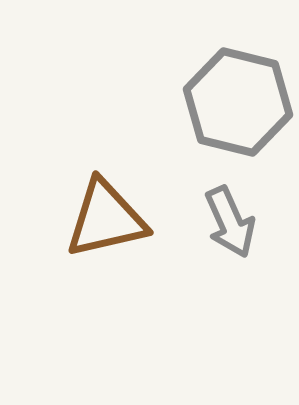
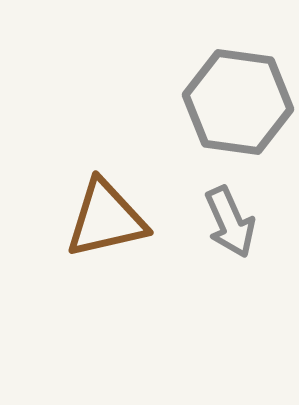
gray hexagon: rotated 6 degrees counterclockwise
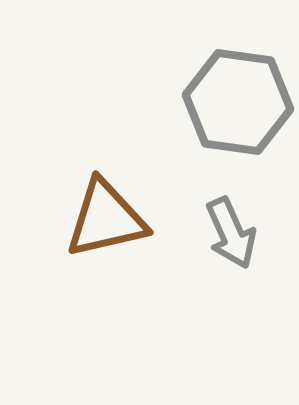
gray arrow: moved 1 px right, 11 px down
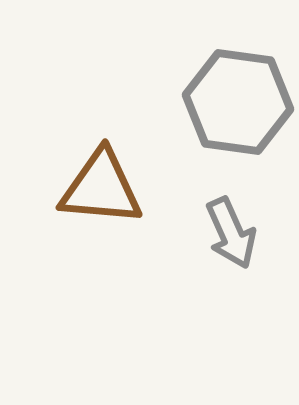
brown triangle: moved 5 px left, 31 px up; rotated 18 degrees clockwise
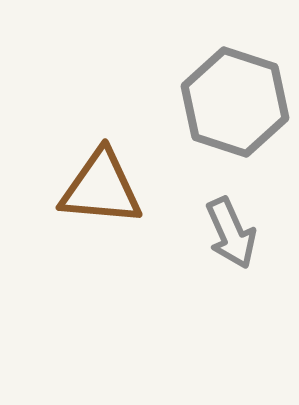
gray hexagon: moved 3 px left; rotated 10 degrees clockwise
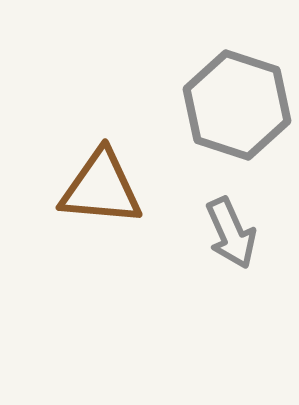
gray hexagon: moved 2 px right, 3 px down
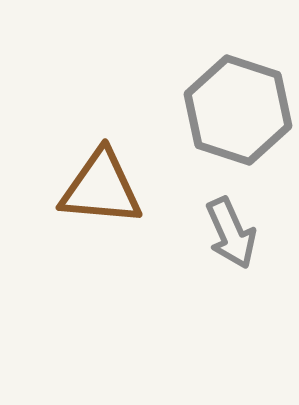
gray hexagon: moved 1 px right, 5 px down
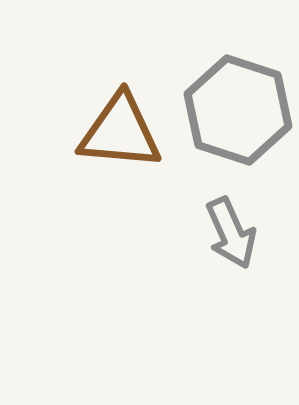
brown triangle: moved 19 px right, 56 px up
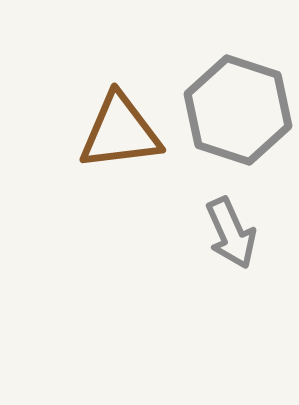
brown triangle: rotated 12 degrees counterclockwise
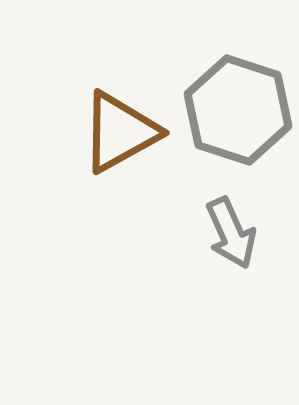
brown triangle: rotated 22 degrees counterclockwise
